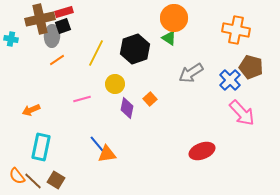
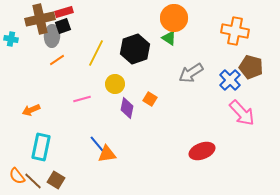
orange cross: moved 1 px left, 1 px down
orange square: rotated 16 degrees counterclockwise
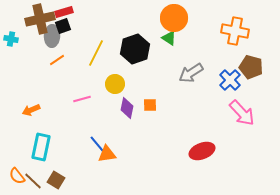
orange square: moved 6 px down; rotated 32 degrees counterclockwise
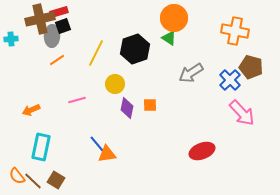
red rectangle: moved 5 px left
cyan cross: rotated 16 degrees counterclockwise
pink line: moved 5 px left, 1 px down
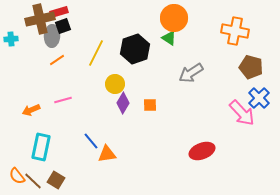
blue cross: moved 29 px right, 18 px down
pink line: moved 14 px left
purple diamond: moved 4 px left, 5 px up; rotated 20 degrees clockwise
blue line: moved 6 px left, 3 px up
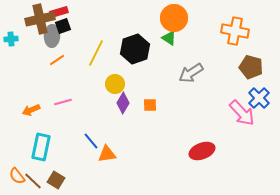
pink line: moved 2 px down
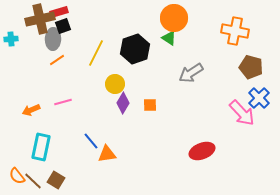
gray ellipse: moved 1 px right, 3 px down
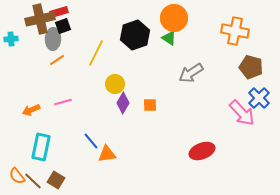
black hexagon: moved 14 px up
